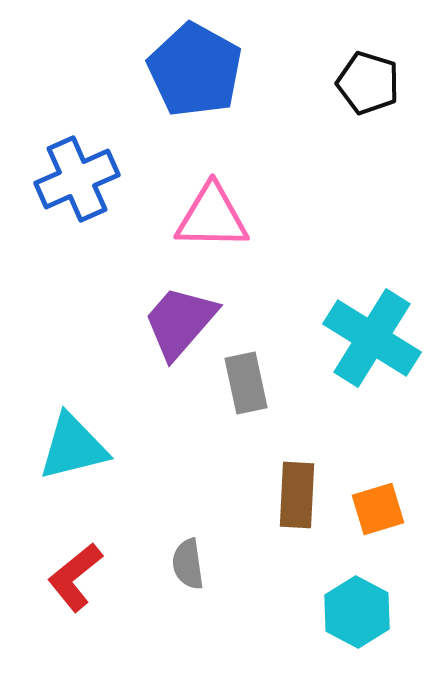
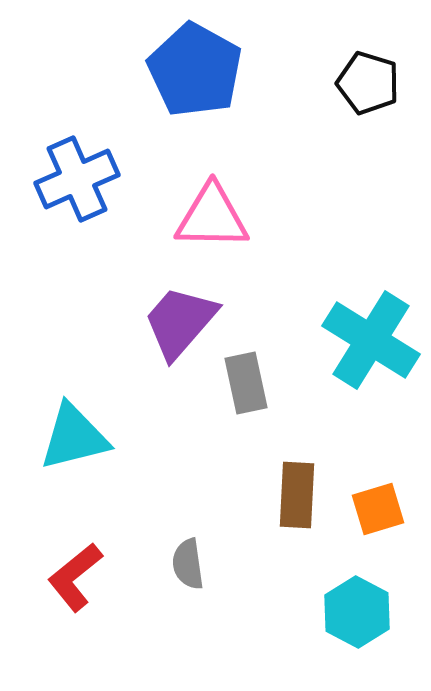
cyan cross: moved 1 px left, 2 px down
cyan triangle: moved 1 px right, 10 px up
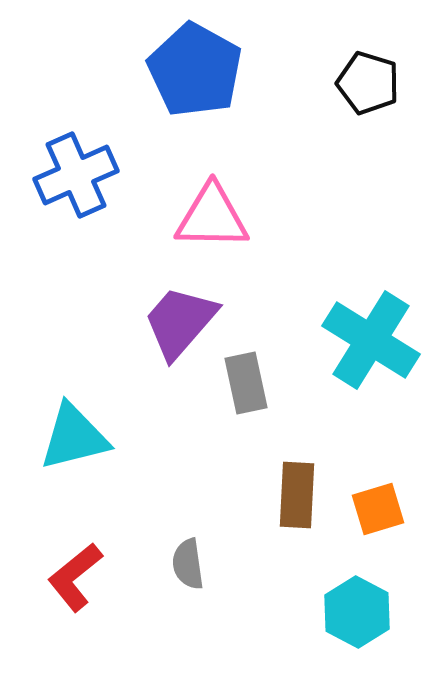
blue cross: moved 1 px left, 4 px up
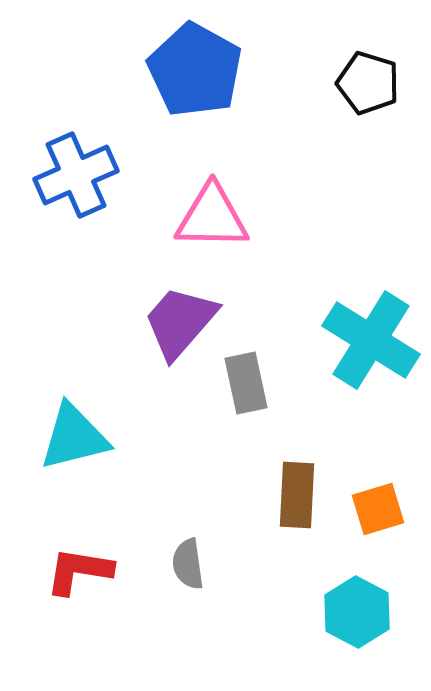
red L-shape: moved 4 px right, 6 px up; rotated 48 degrees clockwise
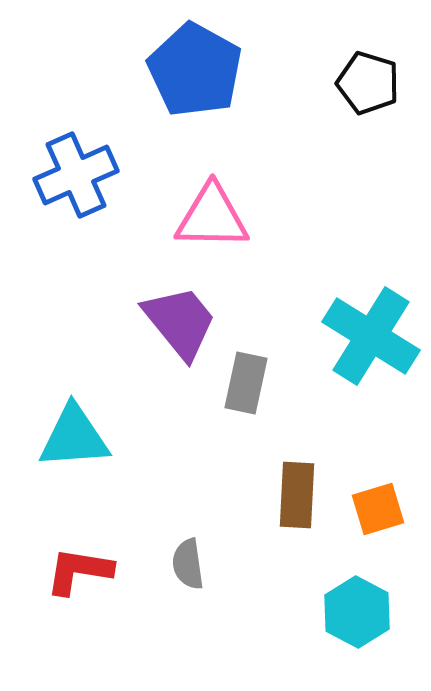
purple trapezoid: rotated 100 degrees clockwise
cyan cross: moved 4 px up
gray rectangle: rotated 24 degrees clockwise
cyan triangle: rotated 10 degrees clockwise
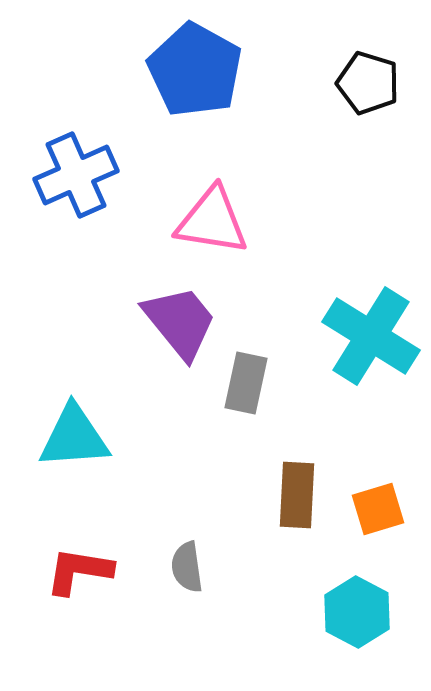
pink triangle: moved 4 px down; rotated 8 degrees clockwise
gray semicircle: moved 1 px left, 3 px down
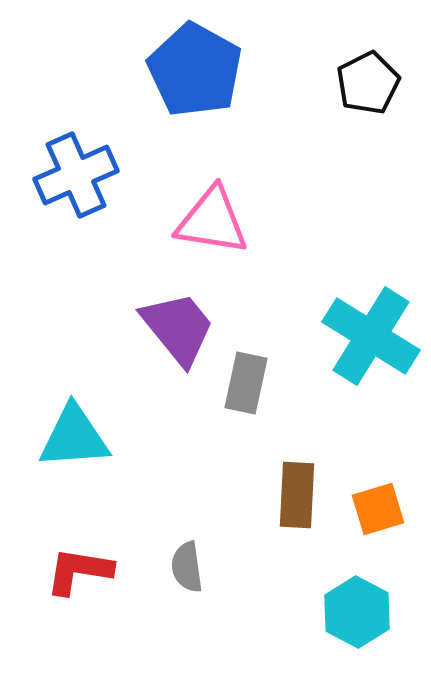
black pentagon: rotated 28 degrees clockwise
purple trapezoid: moved 2 px left, 6 px down
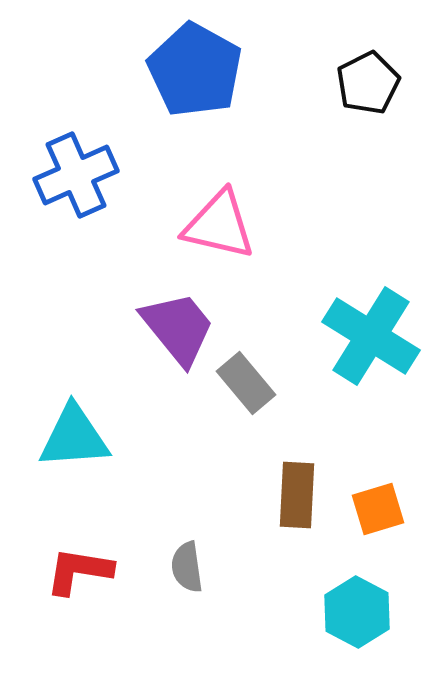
pink triangle: moved 7 px right, 4 px down; rotated 4 degrees clockwise
gray rectangle: rotated 52 degrees counterclockwise
